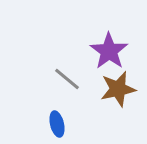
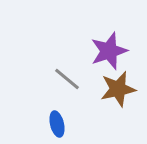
purple star: rotated 18 degrees clockwise
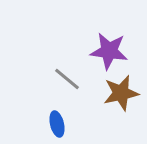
purple star: rotated 27 degrees clockwise
brown star: moved 3 px right, 4 px down
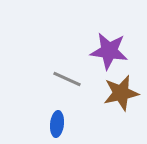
gray line: rotated 16 degrees counterclockwise
blue ellipse: rotated 20 degrees clockwise
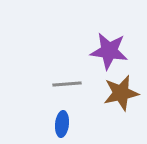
gray line: moved 5 px down; rotated 28 degrees counterclockwise
blue ellipse: moved 5 px right
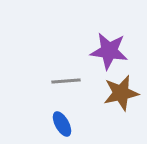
gray line: moved 1 px left, 3 px up
blue ellipse: rotated 35 degrees counterclockwise
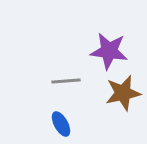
brown star: moved 2 px right
blue ellipse: moved 1 px left
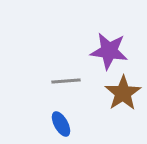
brown star: rotated 21 degrees counterclockwise
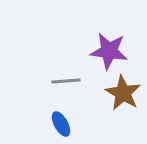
brown star: rotated 9 degrees counterclockwise
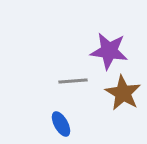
gray line: moved 7 px right
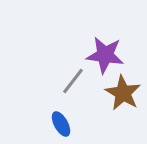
purple star: moved 4 px left, 4 px down
gray line: rotated 48 degrees counterclockwise
